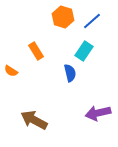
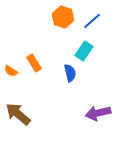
orange rectangle: moved 2 px left, 12 px down
brown arrow: moved 16 px left, 6 px up; rotated 12 degrees clockwise
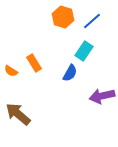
blue semicircle: rotated 42 degrees clockwise
purple arrow: moved 4 px right, 17 px up
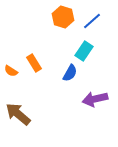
purple arrow: moved 7 px left, 3 px down
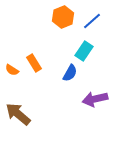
orange hexagon: rotated 20 degrees clockwise
orange semicircle: moved 1 px right, 1 px up
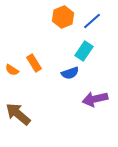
blue semicircle: rotated 42 degrees clockwise
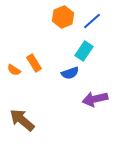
orange semicircle: moved 2 px right
brown arrow: moved 4 px right, 6 px down
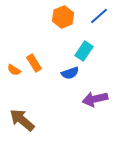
blue line: moved 7 px right, 5 px up
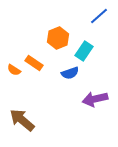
orange hexagon: moved 5 px left, 21 px down
orange rectangle: rotated 24 degrees counterclockwise
